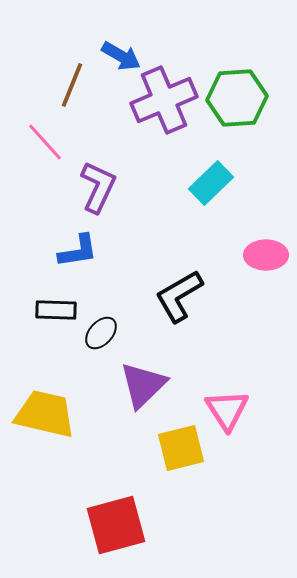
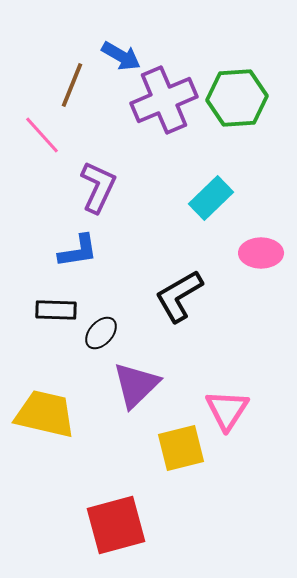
pink line: moved 3 px left, 7 px up
cyan rectangle: moved 15 px down
pink ellipse: moved 5 px left, 2 px up
purple triangle: moved 7 px left
pink triangle: rotated 6 degrees clockwise
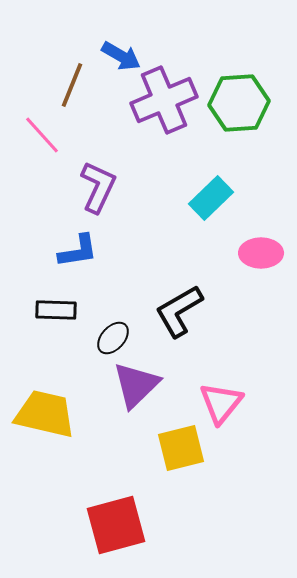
green hexagon: moved 2 px right, 5 px down
black L-shape: moved 15 px down
black ellipse: moved 12 px right, 5 px down
pink triangle: moved 6 px left, 7 px up; rotated 6 degrees clockwise
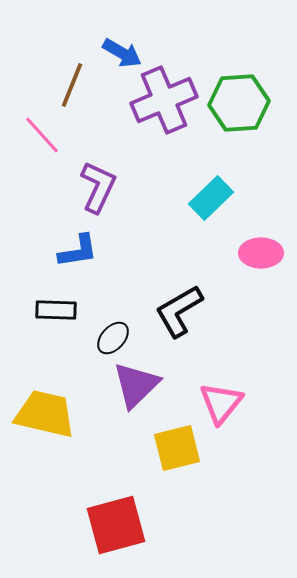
blue arrow: moved 1 px right, 3 px up
yellow square: moved 4 px left
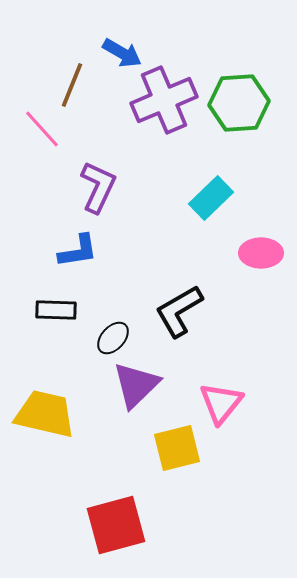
pink line: moved 6 px up
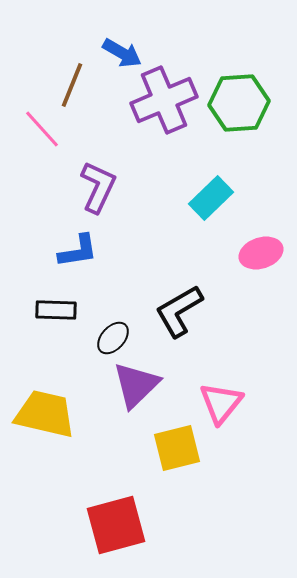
pink ellipse: rotated 18 degrees counterclockwise
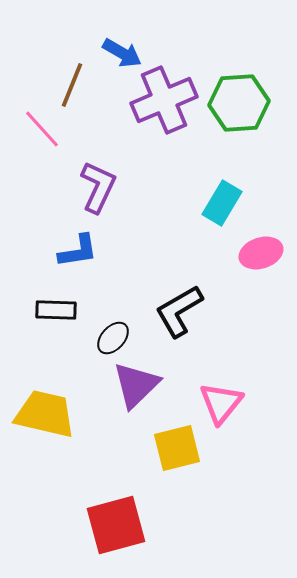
cyan rectangle: moved 11 px right, 5 px down; rotated 15 degrees counterclockwise
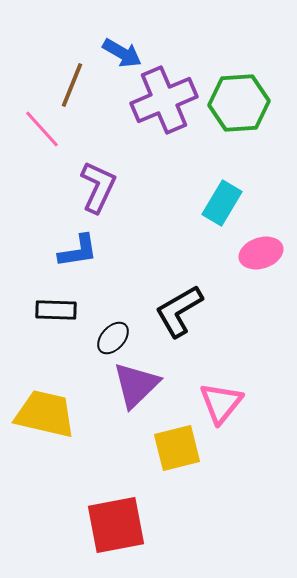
red square: rotated 4 degrees clockwise
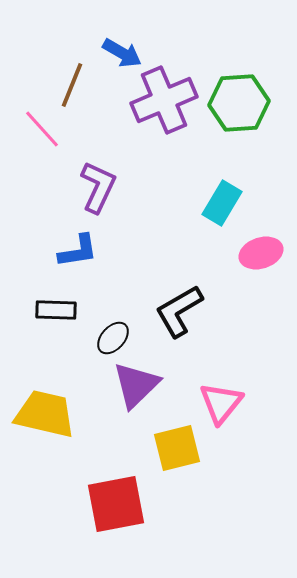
red square: moved 21 px up
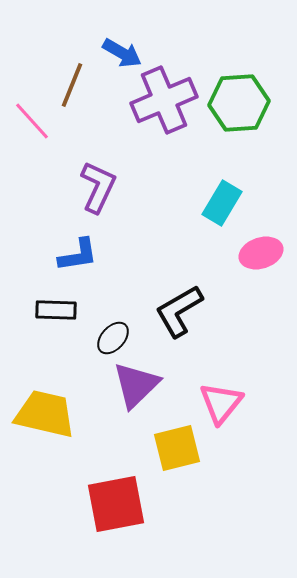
pink line: moved 10 px left, 8 px up
blue L-shape: moved 4 px down
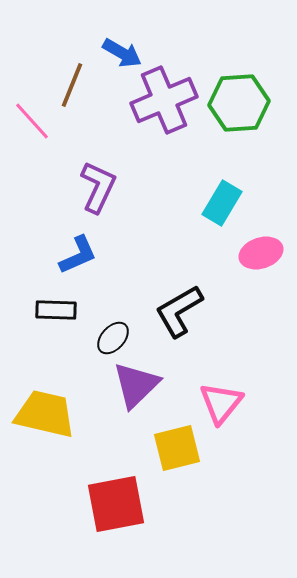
blue L-shape: rotated 15 degrees counterclockwise
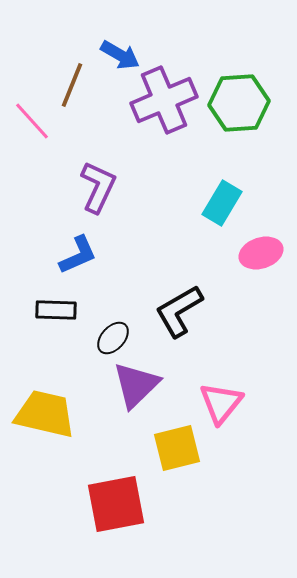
blue arrow: moved 2 px left, 2 px down
